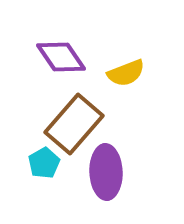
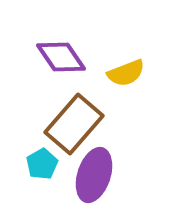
cyan pentagon: moved 2 px left, 1 px down
purple ellipse: moved 12 px left, 3 px down; rotated 20 degrees clockwise
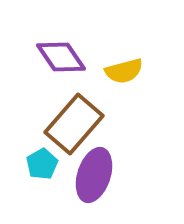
yellow semicircle: moved 2 px left, 2 px up; rotated 6 degrees clockwise
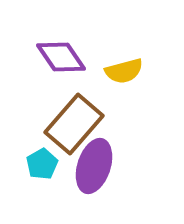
purple ellipse: moved 9 px up
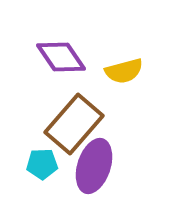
cyan pentagon: rotated 28 degrees clockwise
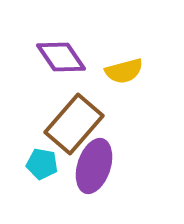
cyan pentagon: rotated 12 degrees clockwise
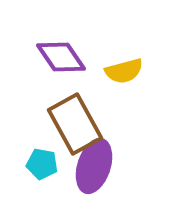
brown rectangle: moved 1 px right; rotated 70 degrees counterclockwise
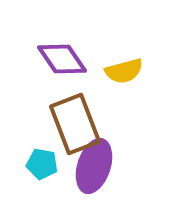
purple diamond: moved 1 px right, 2 px down
brown rectangle: rotated 8 degrees clockwise
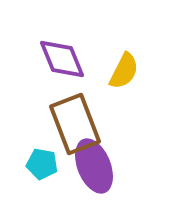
purple diamond: rotated 12 degrees clockwise
yellow semicircle: rotated 48 degrees counterclockwise
purple ellipse: rotated 40 degrees counterclockwise
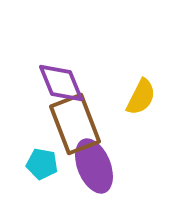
purple diamond: moved 1 px left, 24 px down
yellow semicircle: moved 17 px right, 26 px down
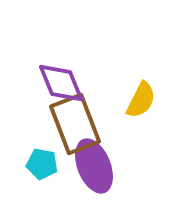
yellow semicircle: moved 3 px down
